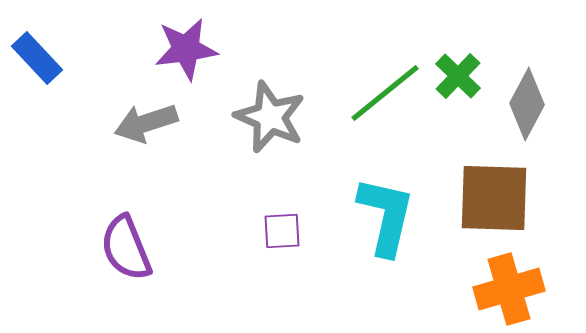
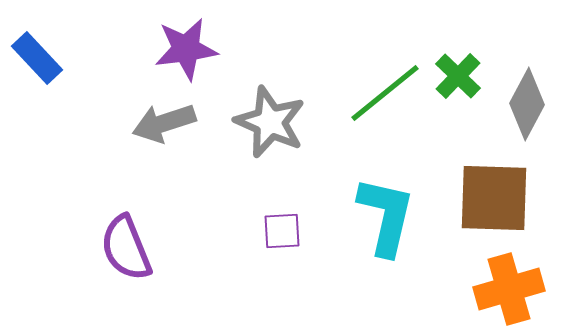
gray star: moved 5 px down
gray arrow: moved 18 px right
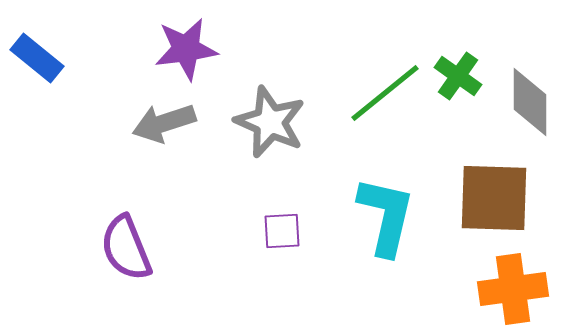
blue rectangle: rotated 8 degrees counterclockwise
green cross: rotated 9 degrees counterclockwise
gray diamond: moved 3 px right, 2 px up; rotated 28 degrees counterclockwise
orange cross: moved 4 px right; rotated 8 degrees clockwise
